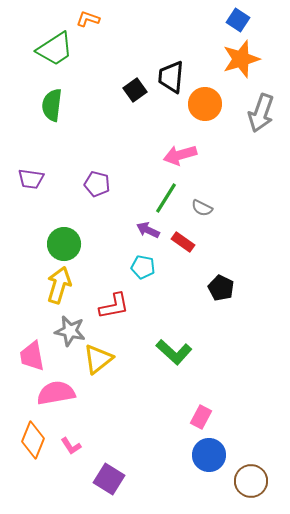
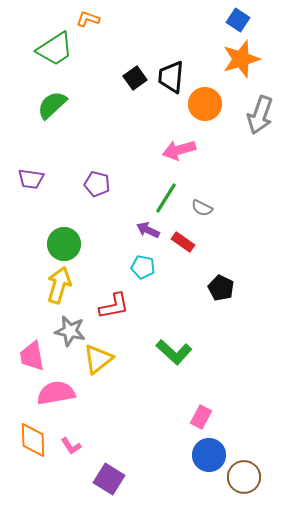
black square: moved 12 px up
green semicircle: rotated 40 degrees clockwise
gray arrow: moved 1 px left, 2 px down
pink arrow: moved 1 px left, 5 px up
orange diamond: rotated 24 degrees counterclockwise
brown circle: moved 7 px left, 4 px up
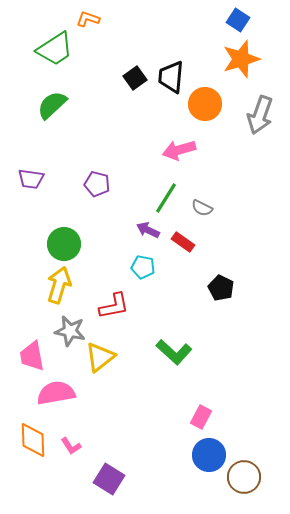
yellow triangle: moved 2 px right, 2 px up
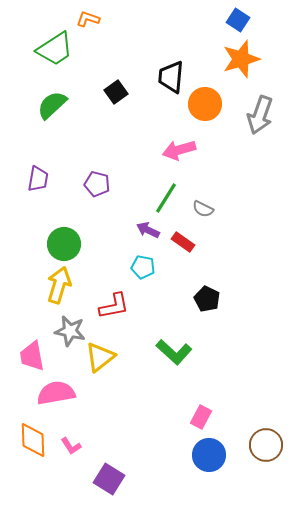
black square: moved 19 px left, 14 px down
purple trapezoid: moved 7 px right; rotated 88 degrees counterclockwise
gray semicircle: moved 1 px right, 1 px down
black pentagon: moved 14 px left, 11 px down
brown circle: moved 22 px right, 32 px up
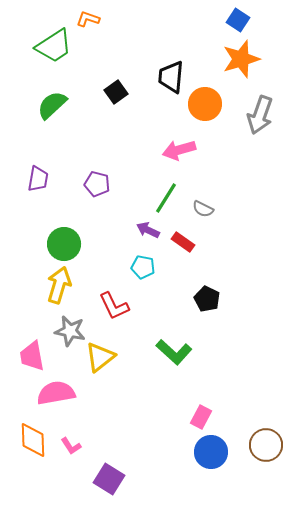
green trapezoid: moved 1 px left, 3 px up
red L-shape: rotated 76 degrees clockwise
blue circle: moved 2 px right, 3 px up
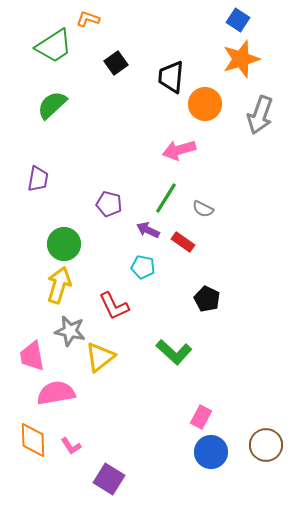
black square: moved 29 px up
purple pentagon: moved 12 px right, 20 px down
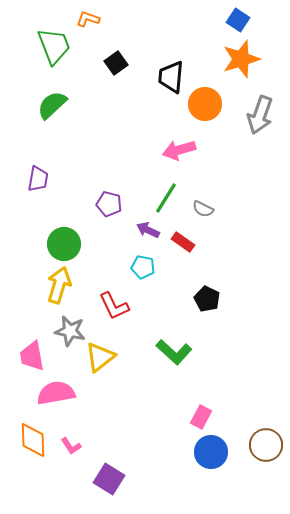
green trapezoid: rotated 78 degrees counterclockwise
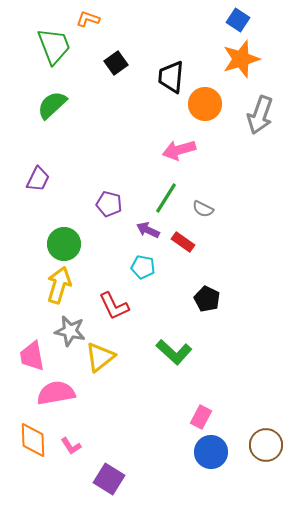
purple trapezoid: rotated 16 degrees clockwise
